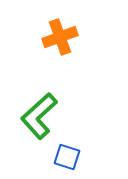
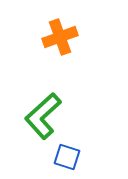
green L-shape: moved 4 px right
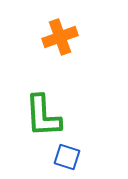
green L-shape: rotated 51 degrees counterclockwise
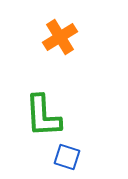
orange cross: rotated 12 degrees counterclockwise
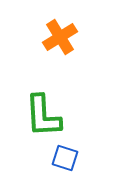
blue square: moved 2 px left, 1 px down
